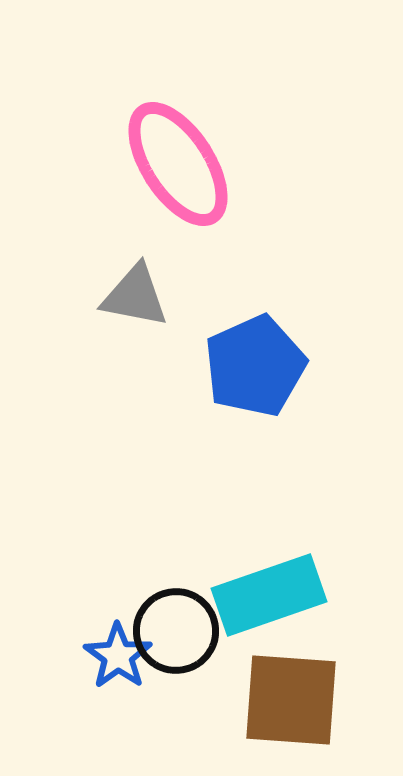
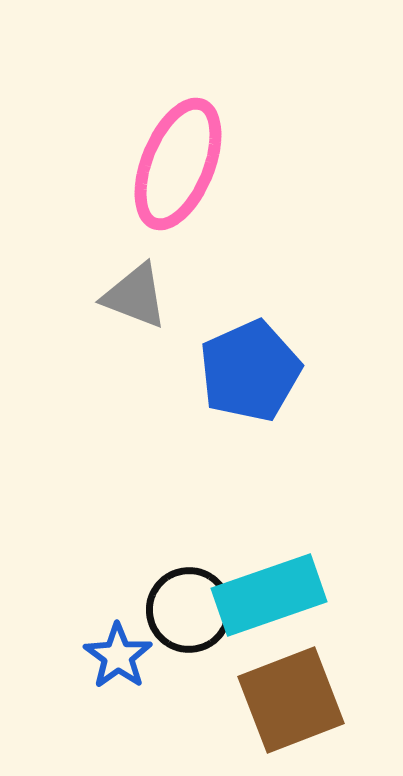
pink ellipse: rotated 55 degrees clockwise
gray triangle: rotated 10 degrees clockwise
blue pentagon: moved 5 px left, 5 px down
black circle: moved 13 px right, 21 px up
brown square: rotated 25 degrees counterclockwise
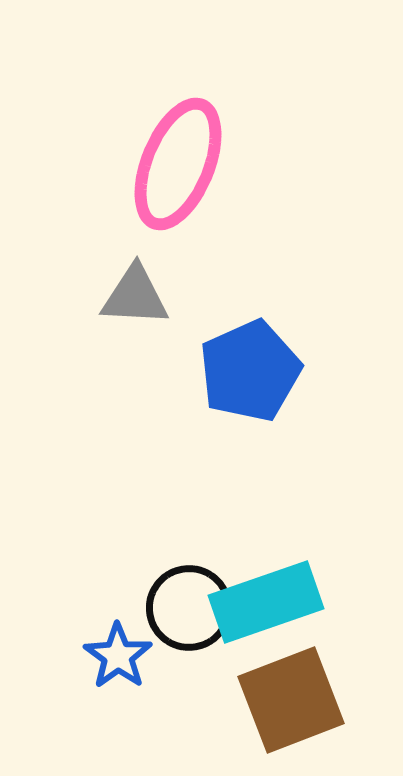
gray triangle: rotated 18 degrees counterclockwise
cyan rectangle: moved 3 px left, 7 px down
black circle: moved 2 px up
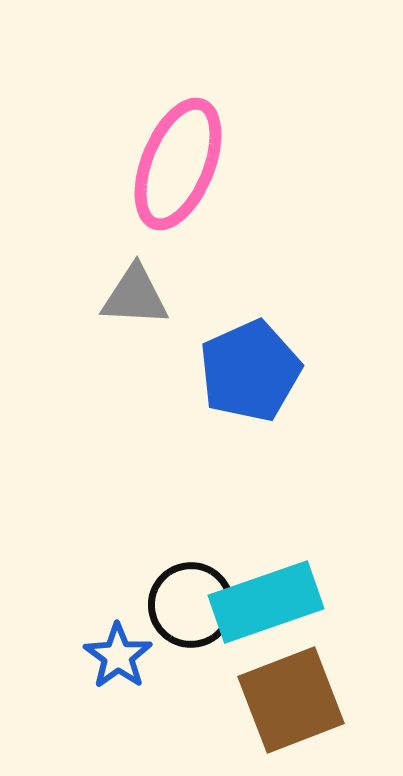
black circle: moved 2 px right, 3 px up
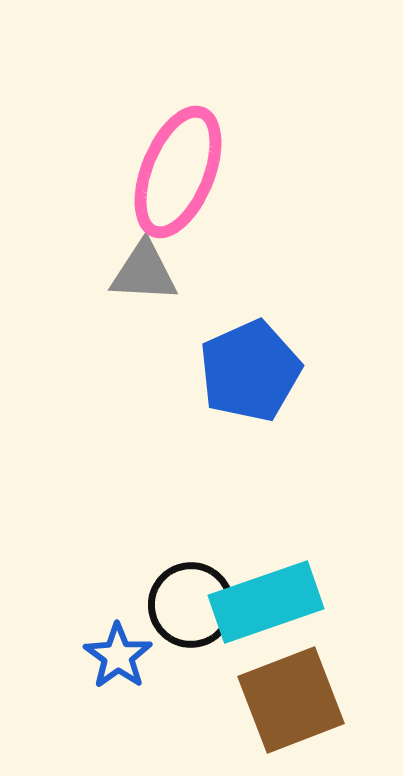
pink ellipse: moved 8 px down
gray triangle: moved 9 px right, 24 px up
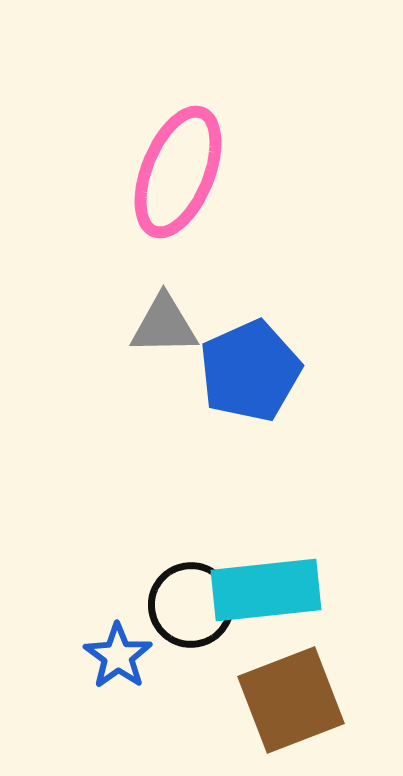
gray triangle: moved 20 px right, 53 px down; rotated 4 degrees counterclockwise
cyan rectangle: moved 12 px up; rotated 13 degrees clockwise
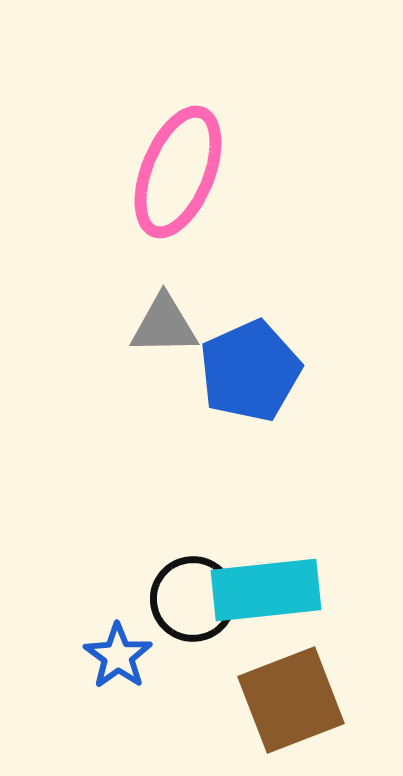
black circle: moved 2 px right, 6 px up
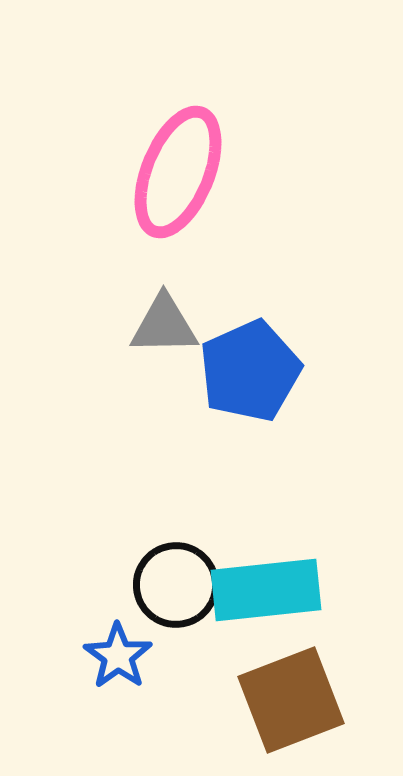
black circle: moved 17 px left, 14 px up
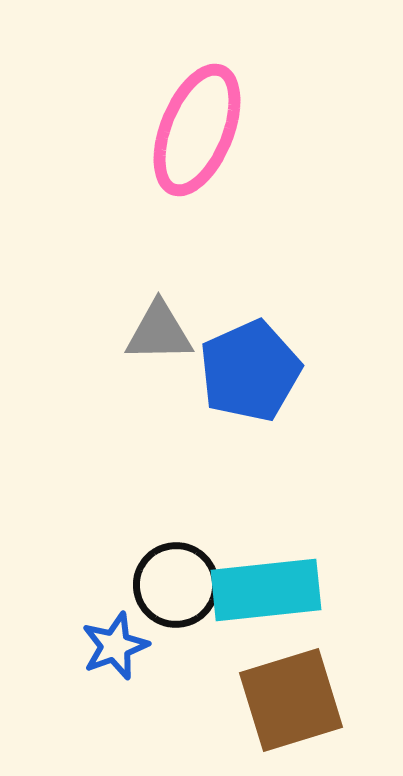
pink ellipse: moved 19 px right, 42 px up
gray triangle: moved 5 px left, 7 px down
blue star: moved 3 px left, 10 px up; rotated 16 degrees clockwise
brown square: rotated 4 degrees clockwise
